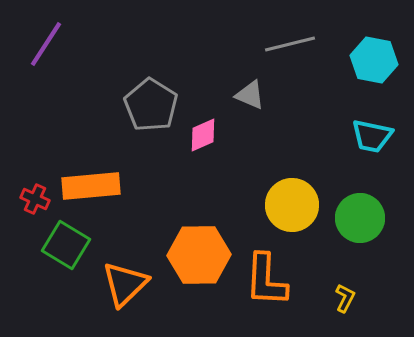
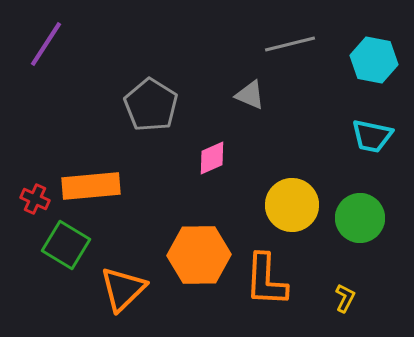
pink diamond: moved 9 px right, 23 px down
orange triangle: moved 2 px left, 5 px down
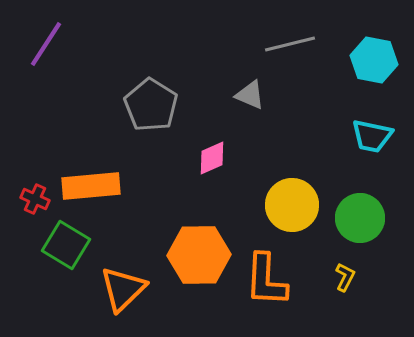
yellow L-shape: moved 21 px up
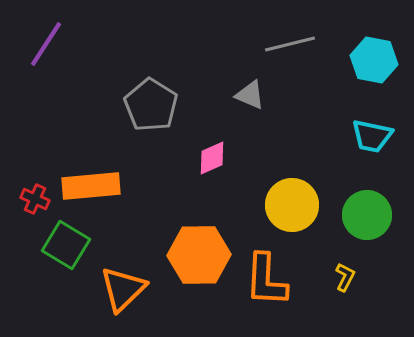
green circle: moved 7 px right, 3 px up
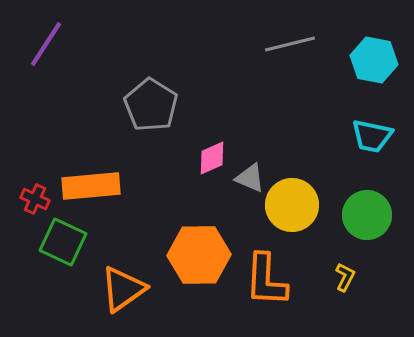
gray triangle: moved 83 px down
green square: moved 3 px left, 3 px up; rotated 6 degrees counterclockwise
orange triangle: rotated 9 degrees clockwise
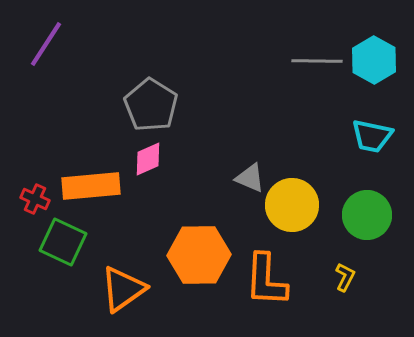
gray line: moved 27 px right, 17 px down; rotated 15 degrees clockwise
cyan hexagon: rotated 18 degrees clockwise
pink diamond: moved 64 px left, 1 px down
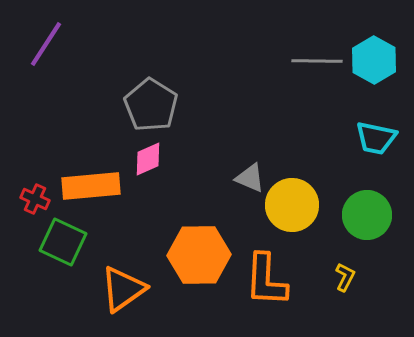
cyan trapezoid: moved 4 px right, 2 px down
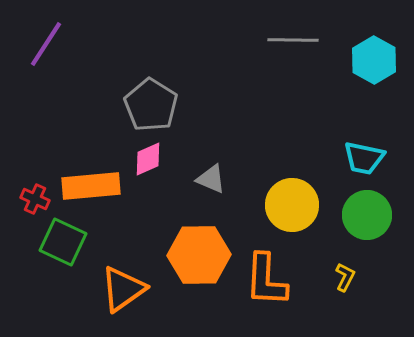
gray line: moved 24 px left, 21 px up
cyan trapezoid: moved 12 px left, 20 px down
gray triangle: moved 39 px left, 1 px down
